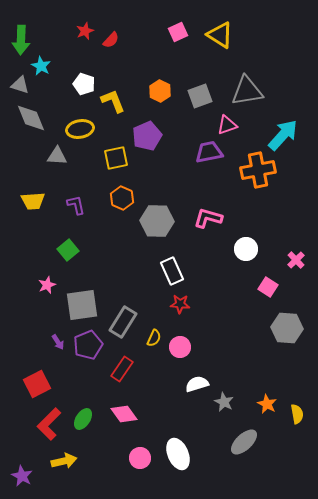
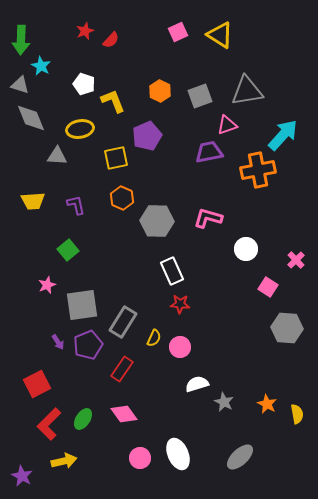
gray ellipse at (244, 442): moved 4 px left, 15 px down
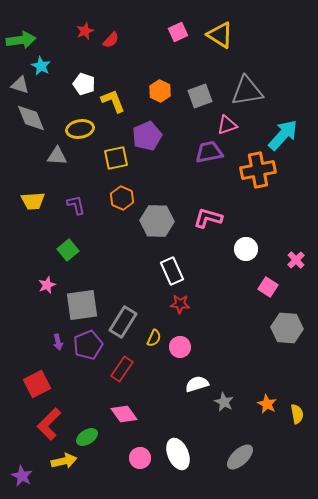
green arrow at (21, 40): rotated 100 degrees counterclockwise
purple arrow at (58, 342): rotated 21 degrees clockwise
green ellipse at (83, 419): moved 4 px right, 18 px down; rotated 25 degrees clockwise
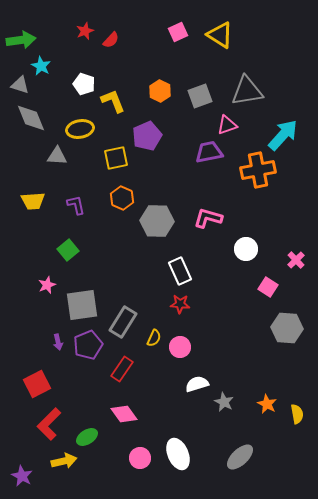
white rectangle at (172, 271): moved 8 px right
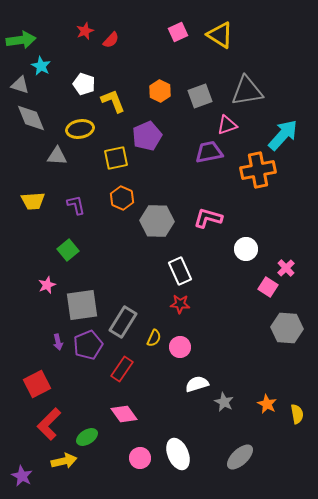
pink cross at (296, 260): moved 10 px left, 8 px down
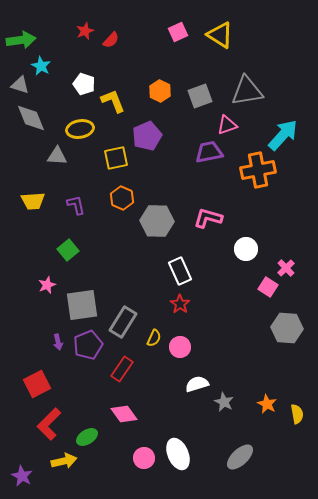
red star at (180, 304): rotated 30 degrees clockwise
pink circle at (140, 458): moved 4 px right
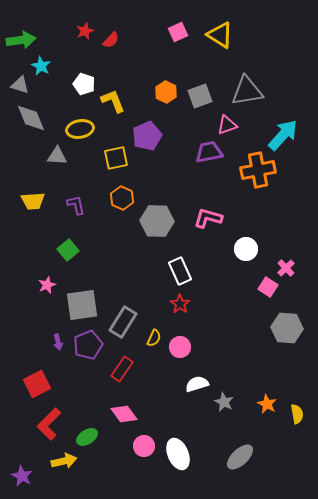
orange hexagon at (160, 91): moved 6 px right, 1 px down
pink circle at (144, 458): moved 12 px up
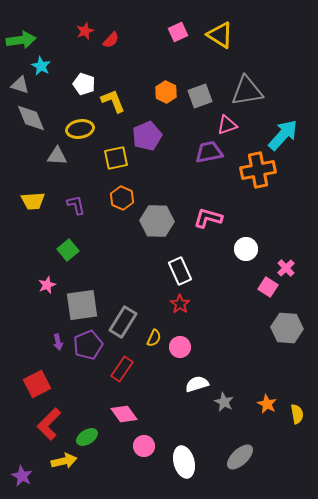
white ellipse at (178, 454): moved 6 px right, 8 px down; rotated 8 degrees clockwise
